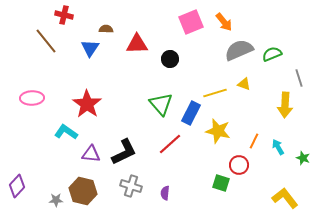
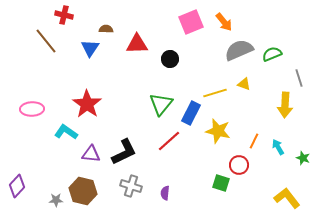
pink ellipse: moved 11 px down
green triangle: rotated 20 degrees clockwise
red line: moved 1 px left, 3 px up
yellow L-shape: moved 2 px right
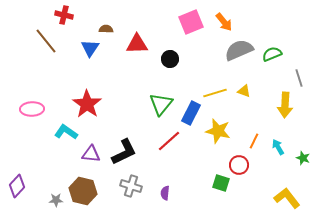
yellow triangle: moved 7 px down
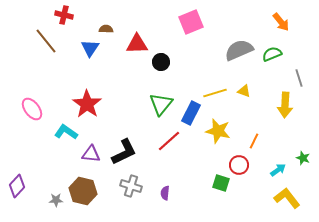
orange arrow: moved 57 px right
black circle: moved 9 px left, 3 px down
pink ellipse: rotated 55 degrees clockwise
cyan arrow: moved 23 px down; rotated 84 degrees clockwise
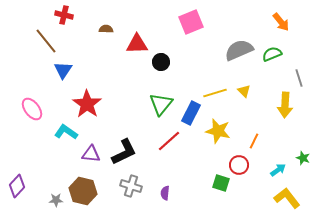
blue triangle: moved 27 px left, 22 px down
yellow triangle: rotated 24 degrees clockwise
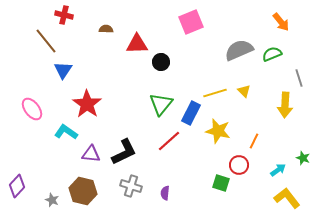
gray star: moved 4 px left; rotated 24 degrees clockwise
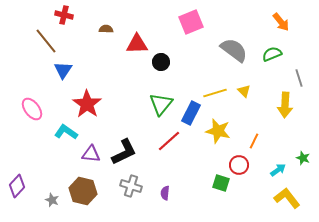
gray semicircle: moved 5 px left; rotated 60 degrees clockwise
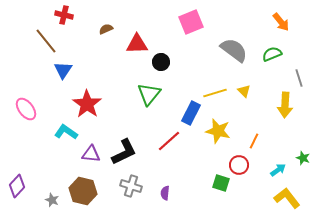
brown semicircle: rotated 24 degrees counterclockwise
green triangle: moved 12 px left, 10 px up
pink ellipse: moved 6 px left
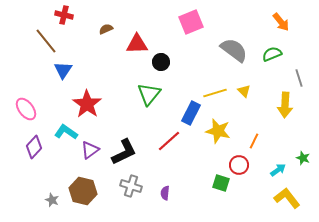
purple triangle: moved 1 px left, 4 px up; rotated 42 degrees counterclockwise
purple diamond: moved 17 px right, 39 px up
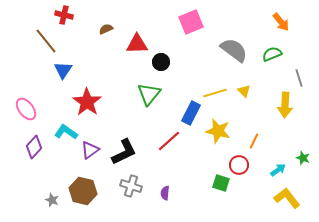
red star: moved 2 px up
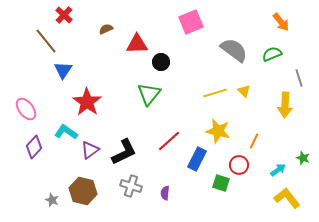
red cross: rotated 30 degrees clockwise
blue rectangle: moved 6 px right, 46 px down
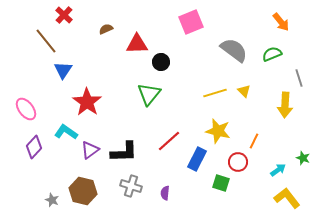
black L-shape: rotated 24 degrees clockwise
red circle: moved 1 px left, 3 px up
